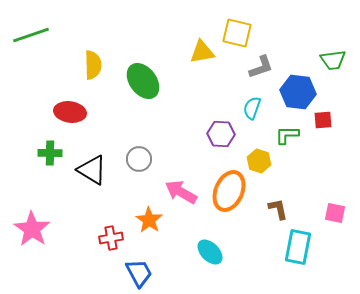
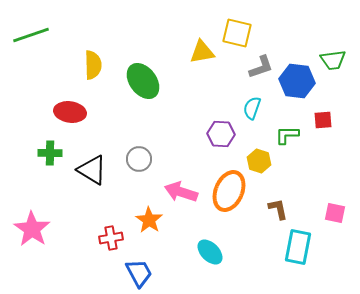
blue hexagon: moved 1 px left, 11 px up
pink arrow: rotated 12 degrees counterclockwise
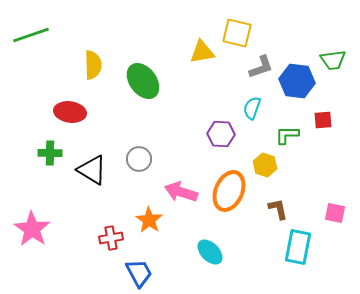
yellow hexagon: moved 6 px right, 4 px down
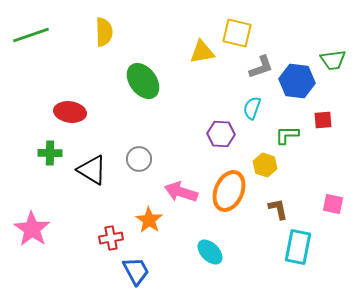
yellow semicircle: moved 11 px right, 33 px up
pink square: moved 2 px left, 9 px up
blue trapezoid: moved 3 px left, 2 px up
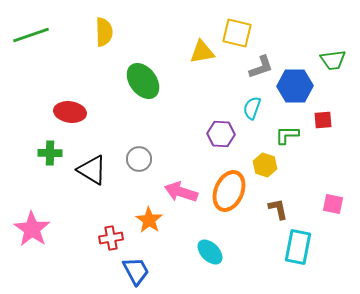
blue hexagon: moved 2 px left, 5 px down; rotated 8 degrees counterclockwise
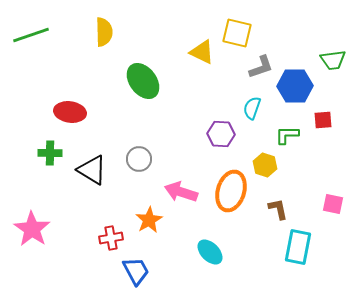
yellow triangle: rotated 36 degrees clockwise
orange ellipse: moved 2 px right; rotated 6 degrees counterclockwise
orange star: rotated 8 degrees clockwise
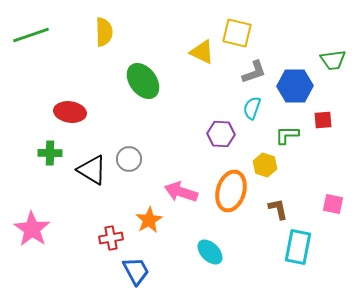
gray L-shape: moved 7 px left, 5 px down
gray circle: moved 10 px left
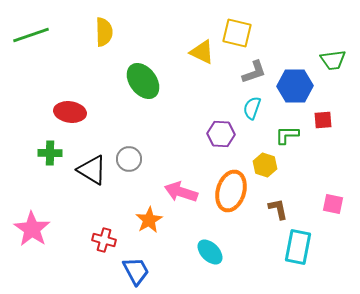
red cross: moved 7 px left, 2 px down; rotated 25 degrees clockwise
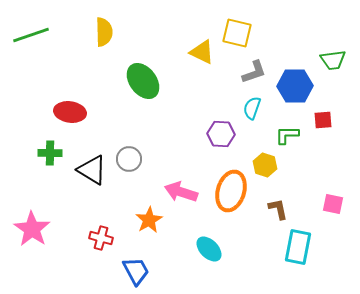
red cross: moved 3 px left, 2 px up
cyan ellipse: moved 1 px left, 3 px up
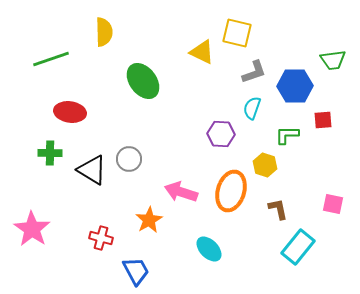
green line: moved 20 px right, 24 px down
cyan rectangle: rotated 28 degrees clockwise
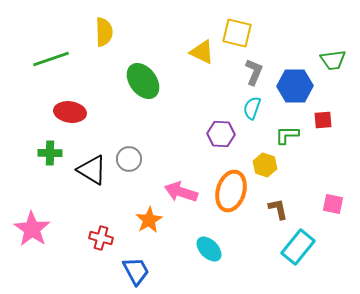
gray L-shape: rotated 48 degrees counterclockwise
